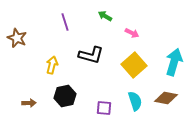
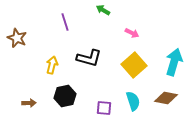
green arrow: moved 2 px left, 6 px up
black L-shape: moved 2 px left, 3 px down
cyan semicircle: moved 2 px left
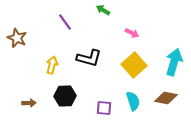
purple line: rotated 18 degrees counterclockwise
black hexagon: rotated 10 degrees clockwise
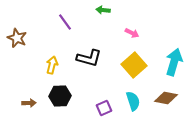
green arrow: rotated 24 degrees counterclockwise
black hexagon: moved 5 px left
purple square: rotated 28 degrees counterclockwise
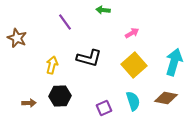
pink arrow: rotated 56 degrees counterclockwise
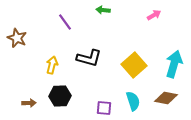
pink arrow: moved 22 px right, 18 px up
cyan arrow: moved 2 px down
purple square: rotated 28 degrees clockwise
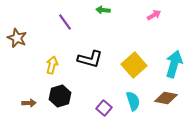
black L-shape: moved 1 px right, 1 px down
black hexagon: rotated 15 degrees counterclockwise
purple square: rotated 35 degrees clockwise
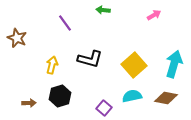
purple line: moved 1 px down
cyan semicircle: moved 1 px left, 5 px up; rotated 84 degrees counterclockwise
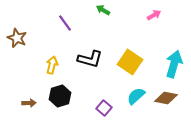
green arrow: rotated 24 degrees clockwise
yellow square: moved 4 px left, 3 px up; rotated 15 degrees counterclockwise
cyan semicircle: moved 4 px right; rotated 30 degrees counterclockwise
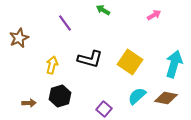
brown star: moved 2 px right; rotated 24 degrees clockwise
cyan semicircle: moved 1 px right
purple square: moved 1 px down
